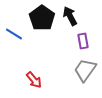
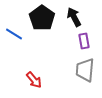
black arrow: moved 4 px right, 1 px down
purple rectangle: moved 1 px right
gray trapezoid: rotated 30 degrees counterclockwise
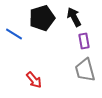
black pentagon: rotated 20 degrees clockwise
gray trapezoid: rotated 20 degrees counterclockwise
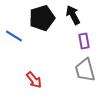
black arrow: moved 1 px left, 2 px up
blue line: moved 2 px down
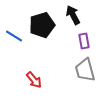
black pentagon: moved 7 px down
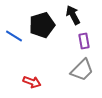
gray trapezoid: moved 3 px left; rotated 120 degrees counterclockwise
red arrow: moved 2 px left, 2 px down; rotated 30 degrees counterclockwise
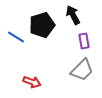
blue line: moved 2 px right, 1 px down
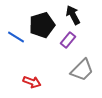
purple rectangle: moved 16 px left, 1 px up; rotated 49 degrees clockwise
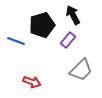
blue line: moved 4 px down; rotated 12 degrees counterclockwise
gray trapezoid: moved 1 px left
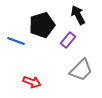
black arrow: moved 5 px right
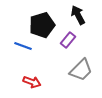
blue line: moved 7 px right, 5 px down
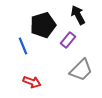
black pentagon: moved 1 px right
blue line: rotated 48 degrees clockwise
